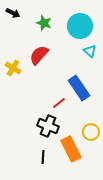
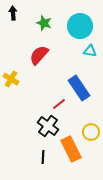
black arrow: rotated 120 degrees counterclockwise
cyan triangle: rotated 32 degrees counterclockwise
yellow cross: moved 2 px left, 11 px down
red line: moved 1 px down
black cross: rotated 15 degrees clockwise
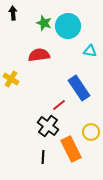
cyan circle: moved 12 px left
red semicircle: rotated 40 degrees clockwise
red line: moved 1 px down
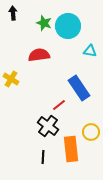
orange rectangle: rotated 20 degrees clockwise
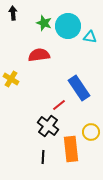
cyan triangle: moved 14 px up
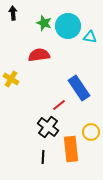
black cross: moved 1 px down
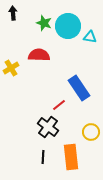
red semicircle: rotated 10 degrees clockwise
yellow cross: moved 11 px up; rotated 28 degrees clockwise
orange rectangle: moved 8 px down
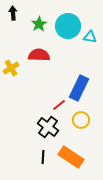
green star: moved 5 px left, 1 px down; rotated 21 degrees clockwise
blue rectangle: rotated 60 degrees clockwise
yellow circle: moved 10 px left, 12 px up
orange rectangle: rotated 50 degrees counterclockwise
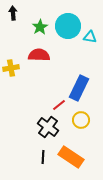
green star: moved 1 px right, 3 px down
yellow cross: rotated 21 degrees clockwise
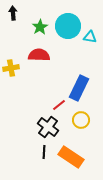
black line: moved 1 px right, 5 px up
